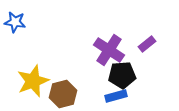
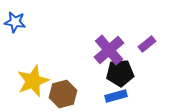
purple cross: rotated 16 degrees clockwise
black pentagon: moved 2 px left, 2 px up
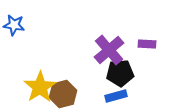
blue star: moved 1 px left, 3 px down
purple rectangle: rotated 42 degrees clockwise
yellow star: moved 7 px right, 6 px down; rotated 12 degrees counterclockwise
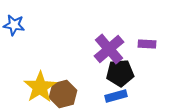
purple cross: moved 1 px up
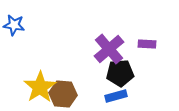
brown hexagon: rotated 20 degrees clockwise
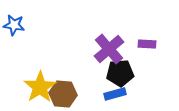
blue rectangle: moved 1 px left, 2 px up
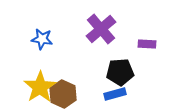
blue star: moved 28 px right, 14 px down
purple cross: moved 8 px left, 20 px up
black pentagon: moved 1 px up
brown hexagon: rotated 20 degrees clockwise
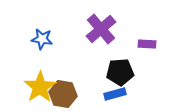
brown hexagon: rotated 16 degrees counterclockwise
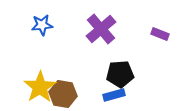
blue star: moved 14 px up; rotated 15 degrees counterclockwise
purple rectangle: moved 13 px right, 10 px up; rotated 18 degrees clockwise
black pentagon: moved 2 px down
blue rectangle: moved 1 px left, 1 px down
